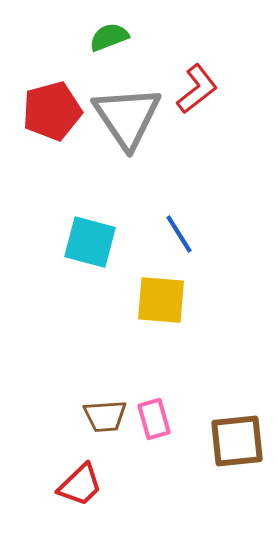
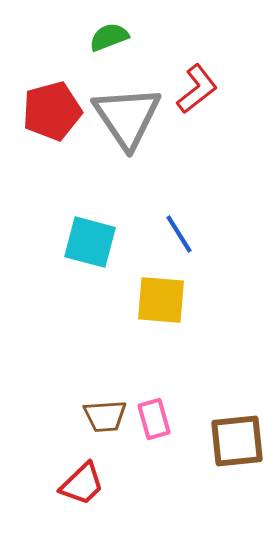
red trapezoid: moved 2 px right, 1 px up
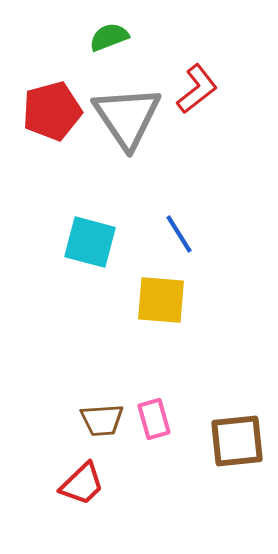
brown trapezoid: moved 3 px left, 4 px down
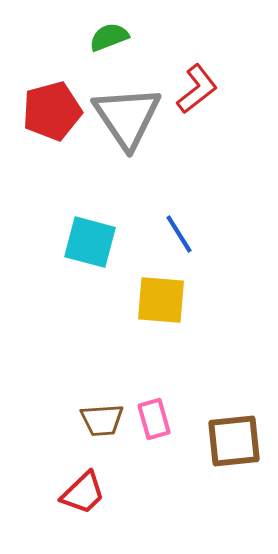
brown square: moved 3 px left
red trapezoid: moved 1 px right, 9 px down
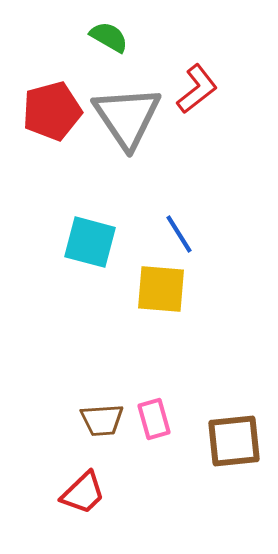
green semicircle: rotated 51 degrees clockwise
yellow square: moved 11 px up
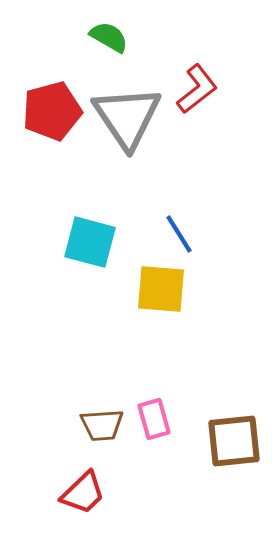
brown trapezoid: moved 5 px down
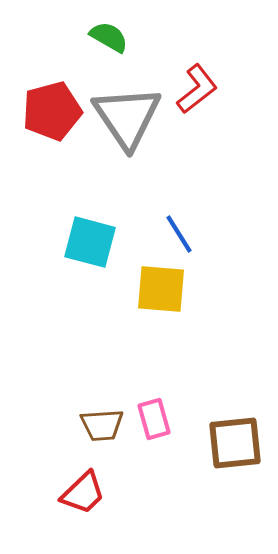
brown square: moved 1 px right, 2 px down
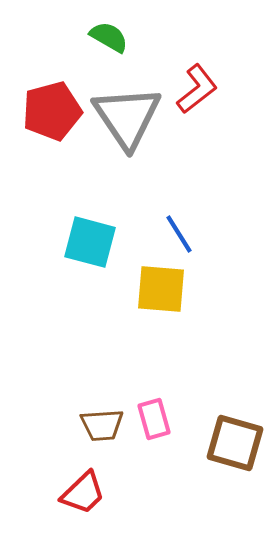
brown square: rotated 22 degrees clockwise
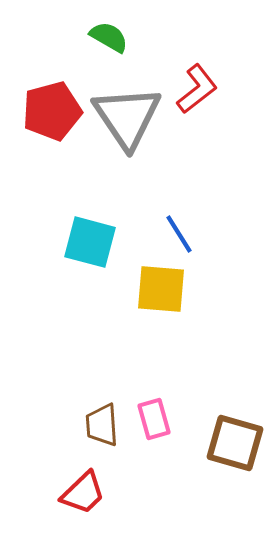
brown trapezoid: rotated 90 degrees clockwise
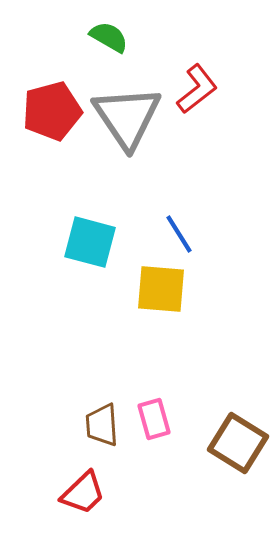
brown square: moved 3 px right; rotated 16 degrees clockwise
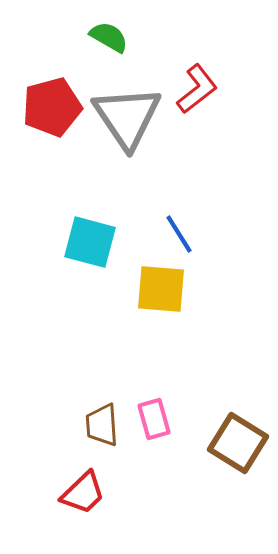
red pentagon: moved 4 px up
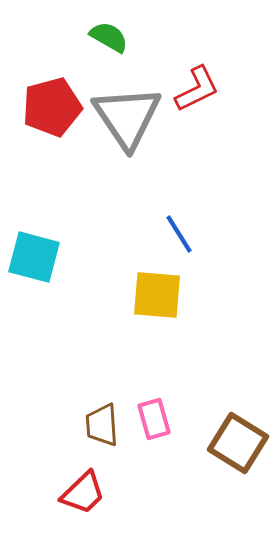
red L-shape: rotated 12 degrees clockwise
cyan square: moved 56 px left, 15 px down
yellow square: moved 4 px left, 6 px down
